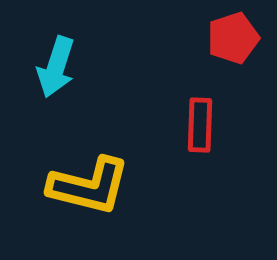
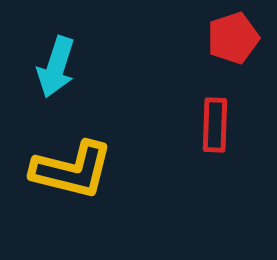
red rectangle: moved 15 px right
yellow L-shape: moved 17 px left, 16 px up
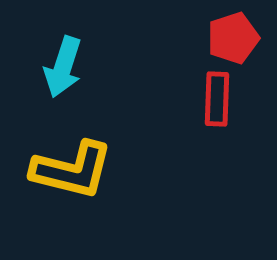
cyan arrow: moved 7 px right
red rectangle: moved 2 px right, 26 px up
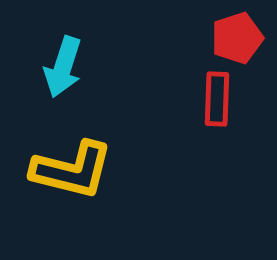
red pentagon: moved 4 px right
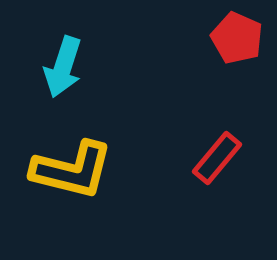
red pentagon: rotated 30 degrees counterclockwise
red rectangle: moved 59 px down; rotated 38 degrees clockwise
